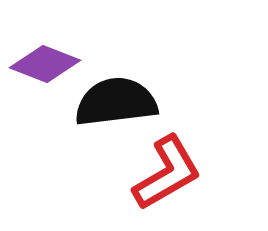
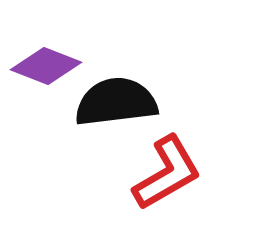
purple diamond: moved 1 px right, 2 px down
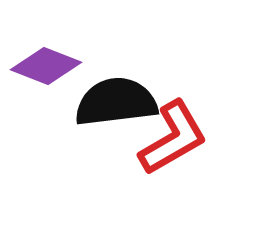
red L-shape: moved 6 px right, 35 px up
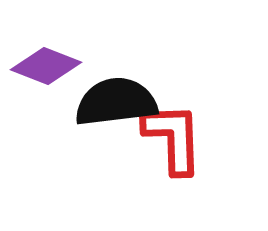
red L-shape: rotated 62 degrees counterclockwise
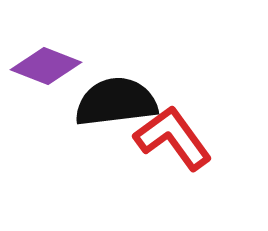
red L-shape: rotated 34 degrees counterclockwise
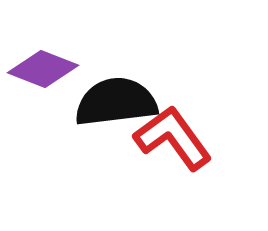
purple diamond: moved 3 px left, 3 px down
